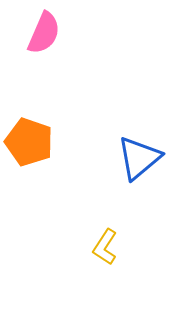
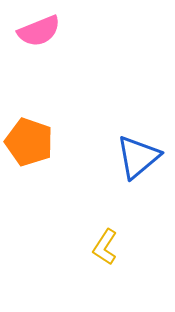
pink semicircle: moved 5 px left, 2 px up; rotated 45 degrees clockwise
blue triangle: moved 1 px left, 1 px up
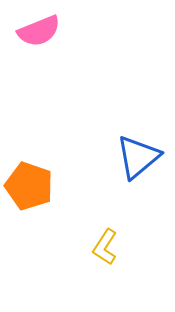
orange pentagon: moved 44 px down
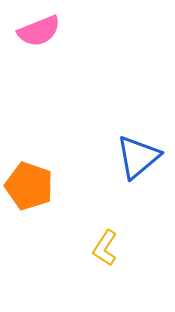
yellow L-shape: moved 1 px down
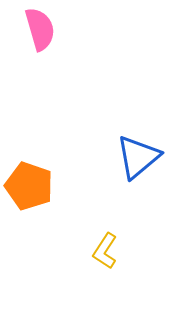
pink semicircle: moved 1 px right, 2 px up; rotated 84 degrees counterclockwise
yellow L-shape: moved 3 px down
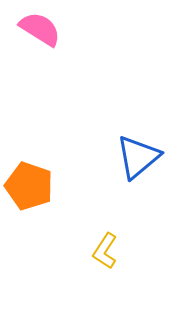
pink semicircle: rotated 42 degrees counterclockwise
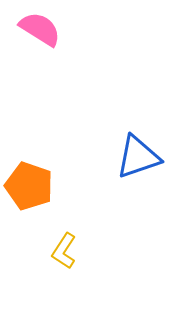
blue triangle: rotated 21 degrees clockwise
yellow L-shape: moved 41 px left
